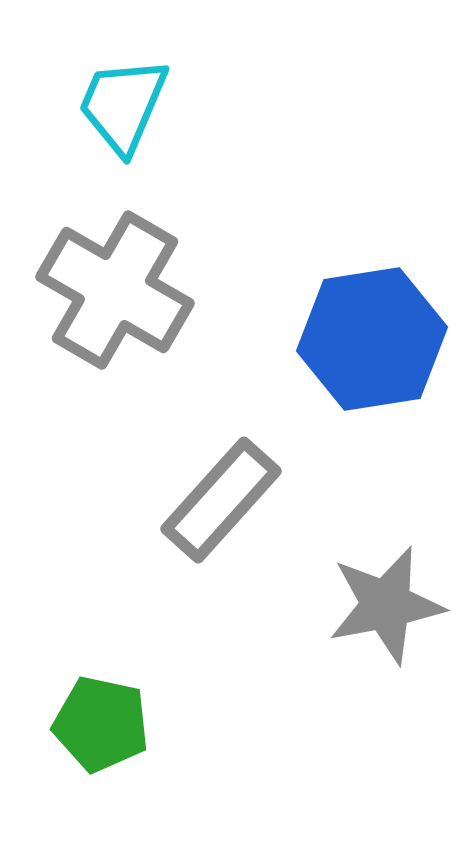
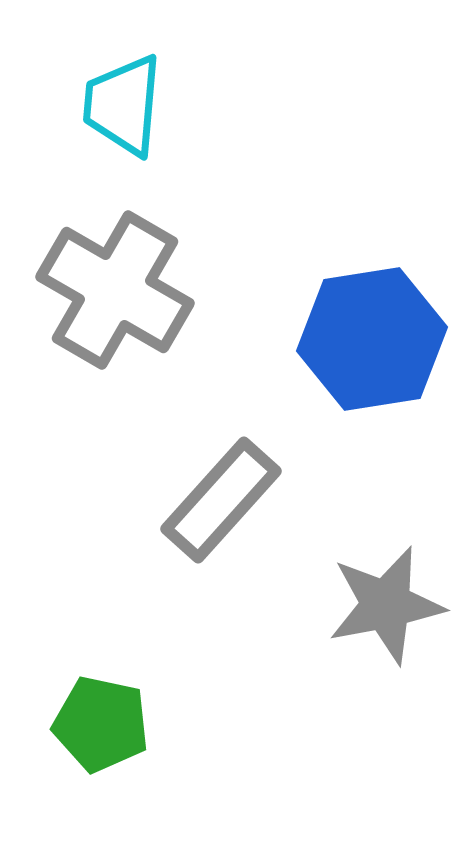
cyan trapezoid: rotated 18 degrees counterclockwise
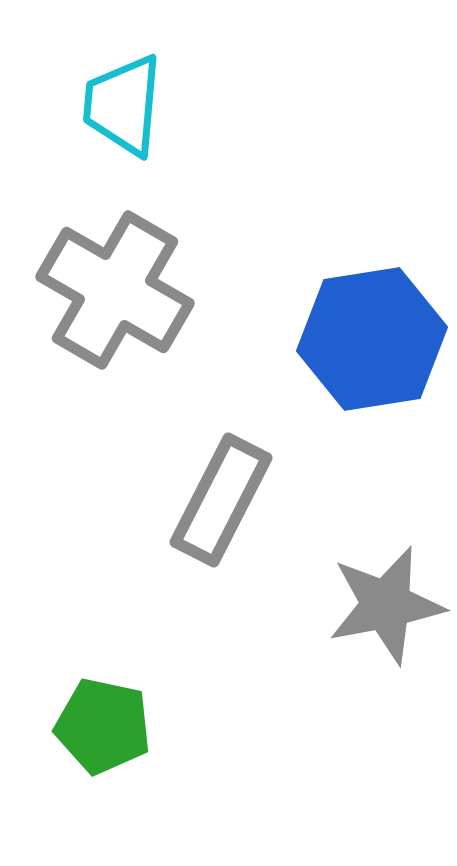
gray rectangle: rotated 15 degrees counterclockwise
green pentagon: moved 2 px right, 2 px down
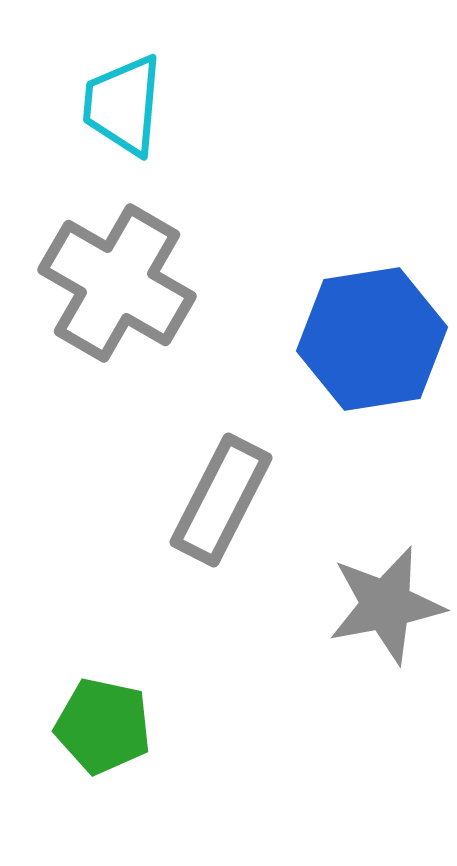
gray cross: moved 2 px right, 7 px up
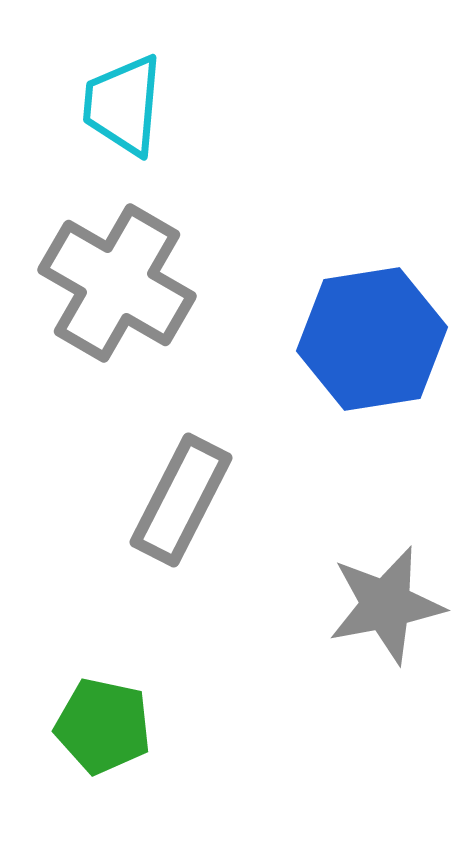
gray rectangle: moved 40 px left
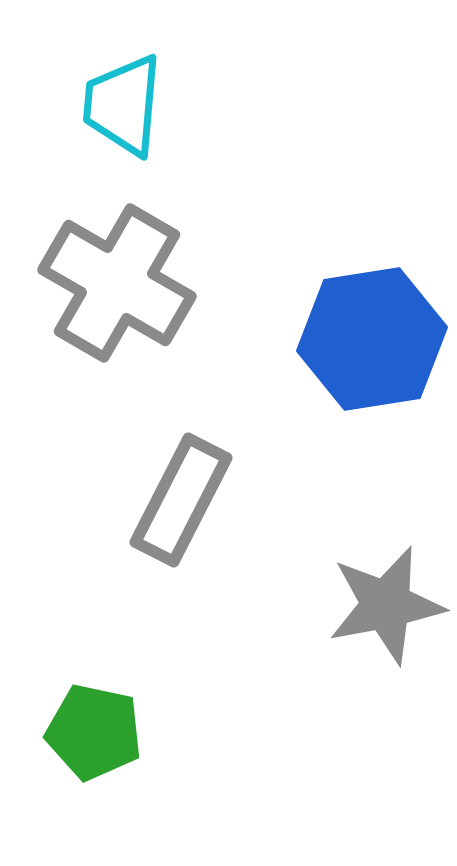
green pentagon: moved 9 px left, 6 px down
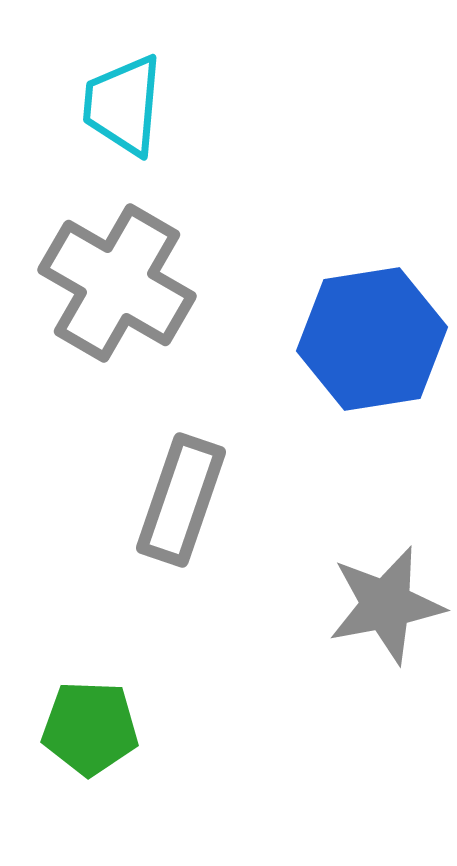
gray rectangle: rotated 8 degrees counterclockwise
green pentagon: moved 4 px left, 4 px up; rotated 10 degrees counterclockwise
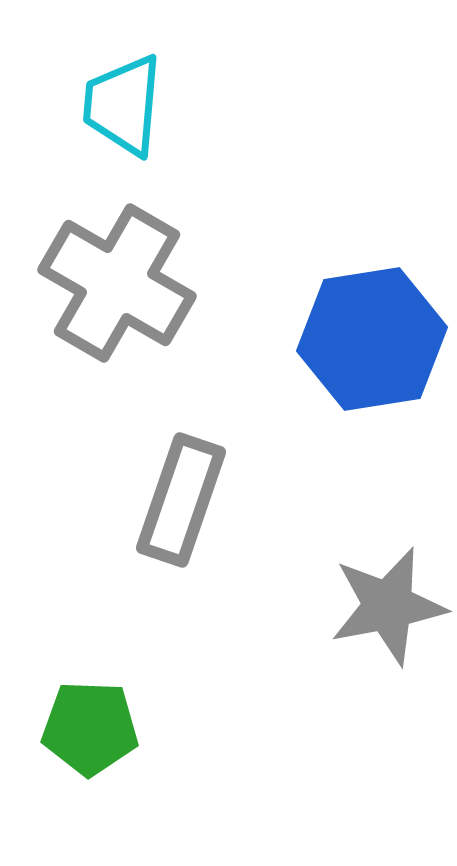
gray star: moved 2 px right, 1 px down
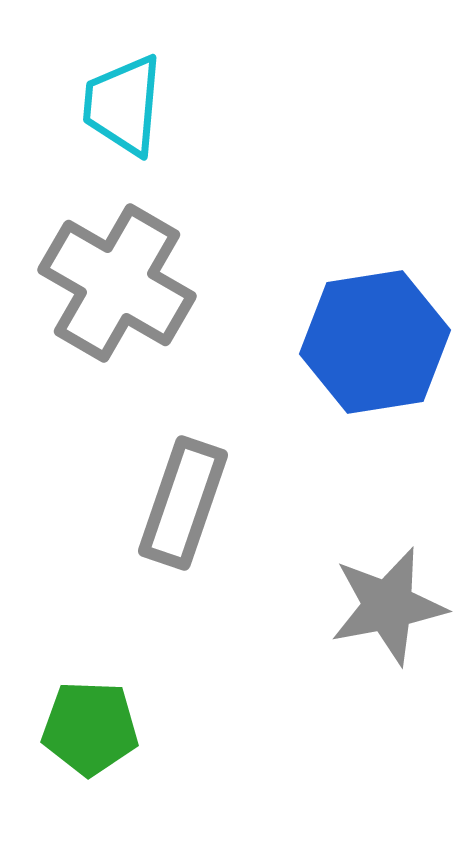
blue hexagon: moved 3 px right, 3 px down
gray rectangle: moved 2 px right, 3 px down
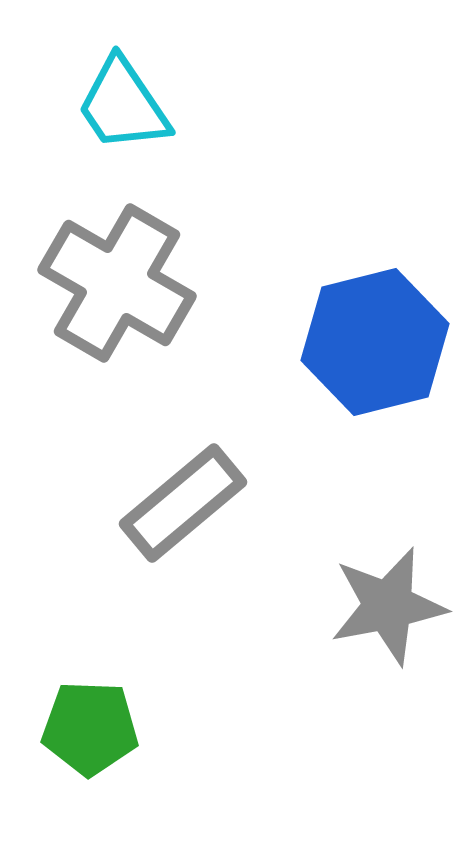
cyan trapezoid: rotated 39 degrees counterclockwise
blue hexagon: rotated 5 degrees counterclockwise
gray rectangle: rotated 31 degrees clockwise
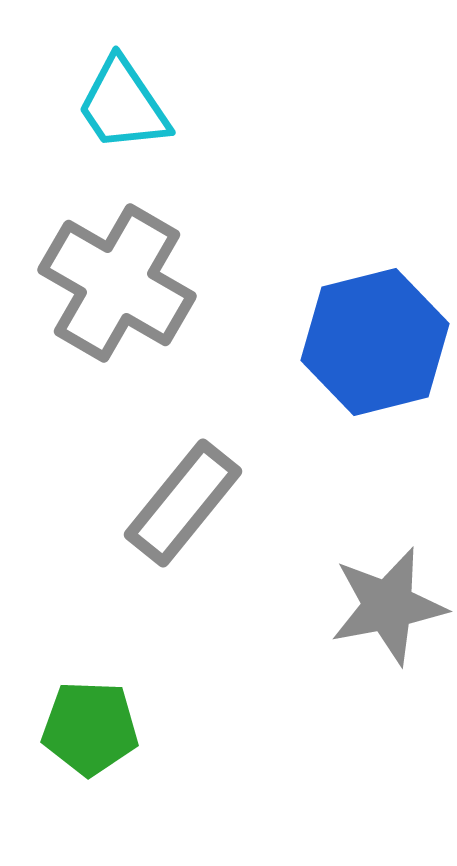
gray rectangle: rotated 11 degrees counterclockwise
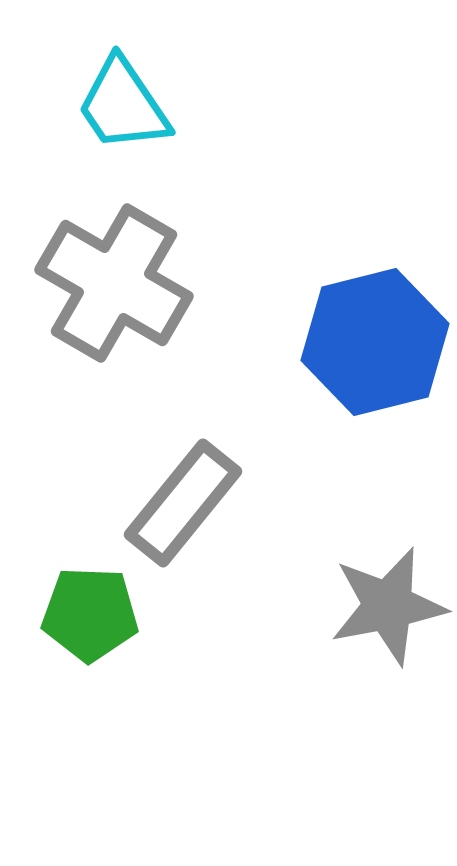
gray cross: moved 3 px left
green pentagon: moved 114 px up
